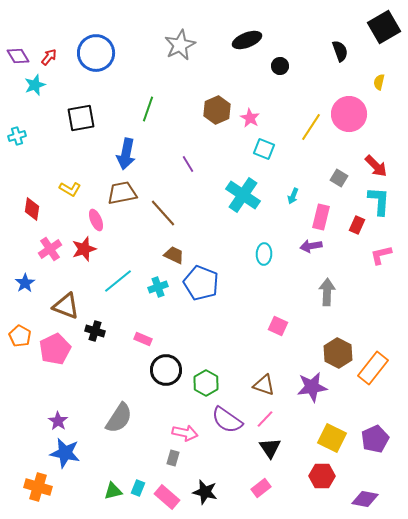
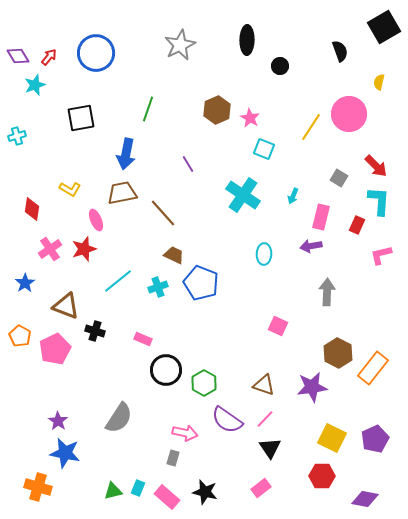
black ellipse at (247, 40): rotated 68 degrees counterclockwise
green hexagon at (206, 383): moved 2 px left
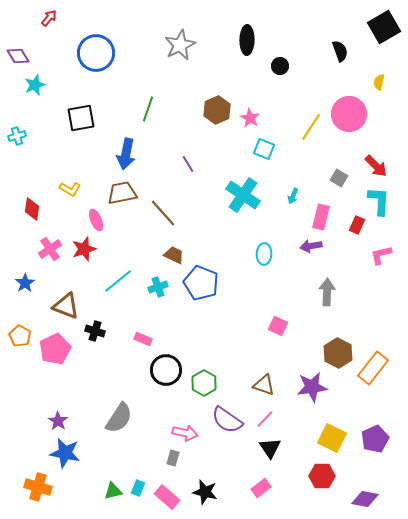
red arrow at (49, 57): moved 39 px up
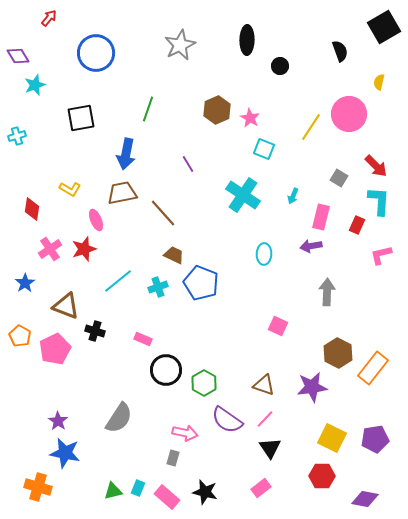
purple pentagon at (375, 439): rotated 16 degrees clockwise
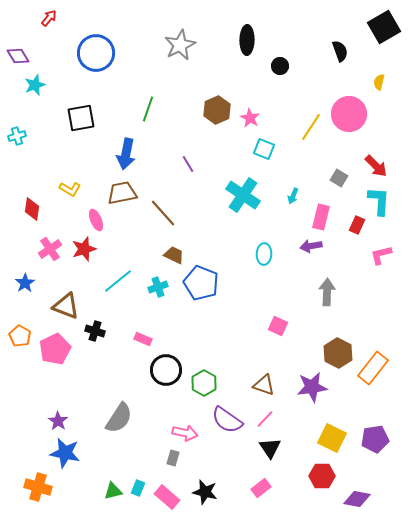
purple diamond at (365, 499): moved 8 px left
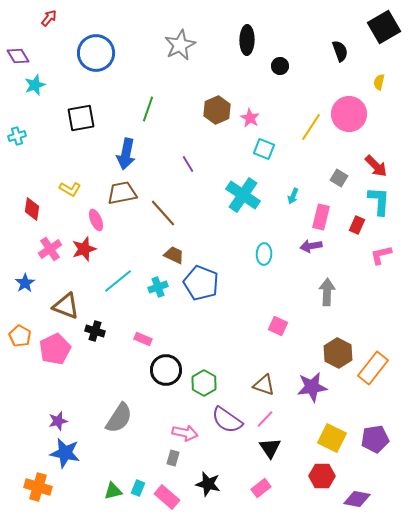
purple star at (58, 421): rotated 24 degrees clockwise
black star at (205, 492): moved 3 px right, 8 px up
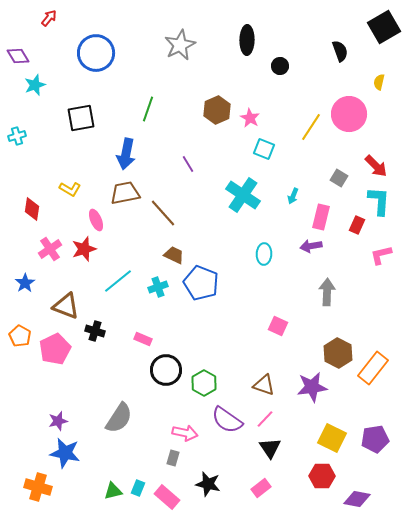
brown trapezoid at (122, 193): moved 3 px right
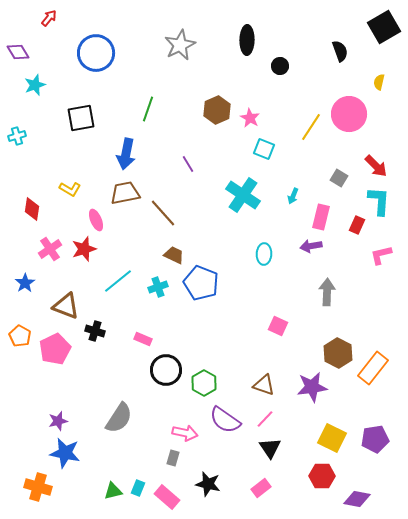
purple diamond at (18, 56): moved 4 px up
purple semicircle at (227, 420): moved 2 px left
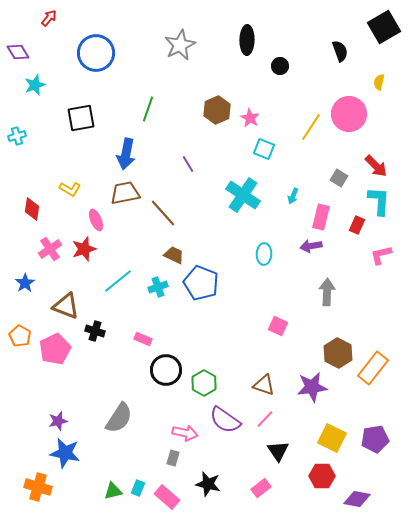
black triangle at (270, 448): moved 8 px right, 3 px down
